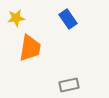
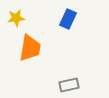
blue rectangle: rotated 60 degrees clockwise
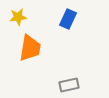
yellow star: moved 2 px right, 1 px up
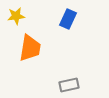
yellow star: moved 2 px left, 1 px up
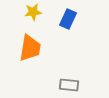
yellow star: moved 17 px right, 4 px up
gray rectangle: rotated 18 degrees clockwise
